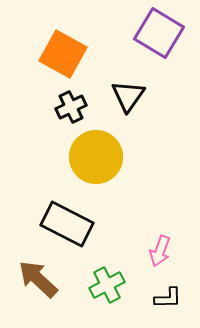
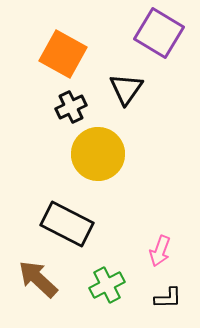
black triangle: moved 2 px left, 7 px up
yellow circle: moved 2 px right, 3 px up
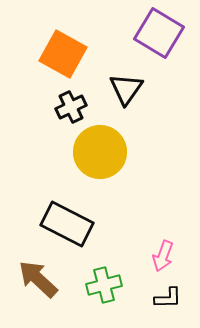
yellow circle: moved 2 px right, 2 px up
pink arrow: moved 3 px right, 5 px down
green cross: moved 3 px left; rotated 12 degrees clockwise
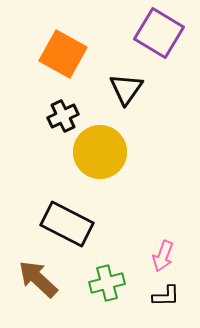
black cross: moved 8 px left, 9 px down
green cross: moved 3 px right, 2 px up
black L-shape: moved 2 px left, 2 px up
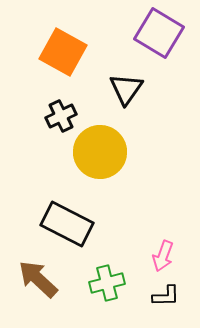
orange square: moved 2 px up
black cross: moved 2 px left
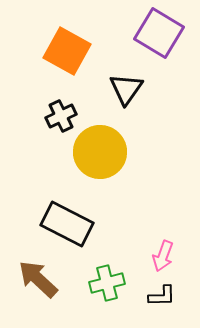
orange square: moved 4 px right, 1 px up
black L-shape: moved 4 px left
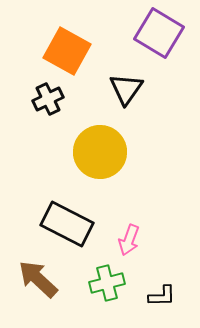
black cross: moved 13 px left, 17 px up
pink arrow: moved 34 px left, 16 px up
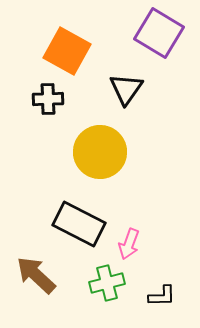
black cross: rotated 24 degrees clockwise
black rectangle: moved 12 px right
pink arrow: moved 4 px down
brown arrow: moved 2 px left, 4 px up
